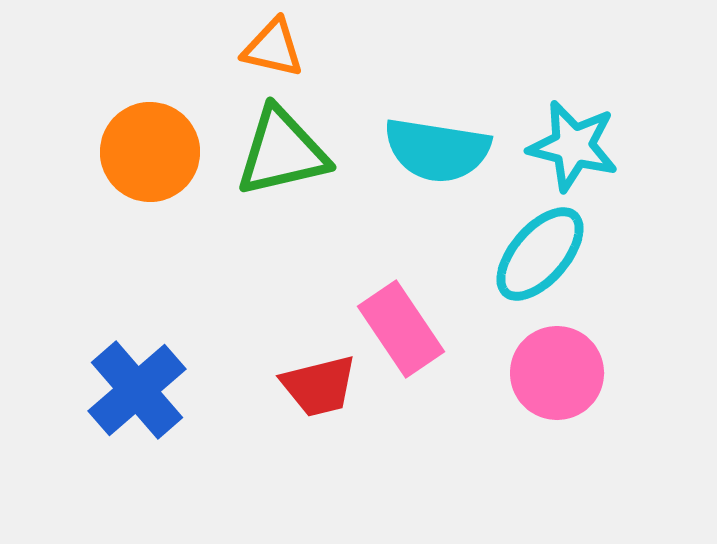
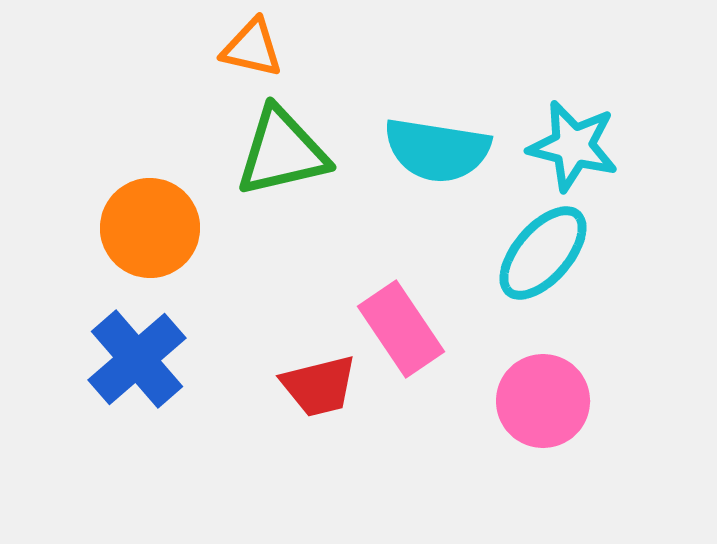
orange triangle: moved 21 px left
orange circle: moved 76 px down
cyan ellipse: moved 3 px right, 1 px up
pink circle: moved 14 px left, 28 px down
blue cross: moved 31 px up
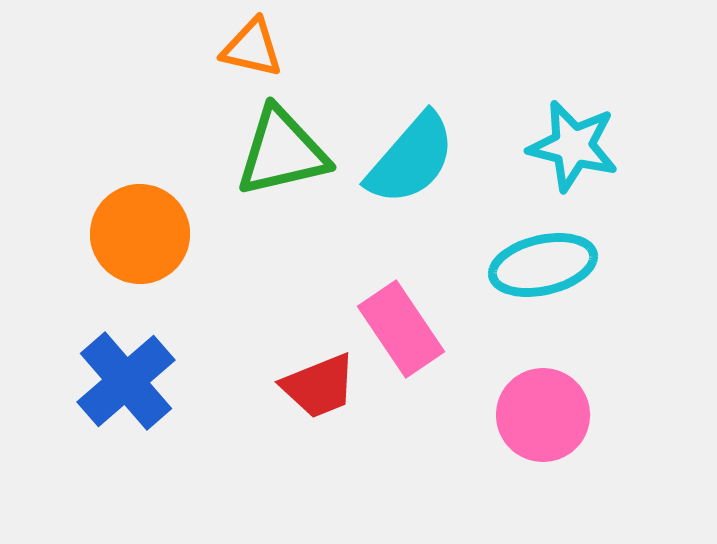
cyan semicircle: moved 26 px left, 9 px down; rotated 58 degrees counterclockwise
orange circle: moved 10 px left, 6 px down
cyan ellipse: moved 12 px down; rotated 36 degrees clockwise
blue cross: moved 11 px left, 22 px down
red trapezoid: rotated 8 degrees counterclockwise
pink circle: moved 14 px down
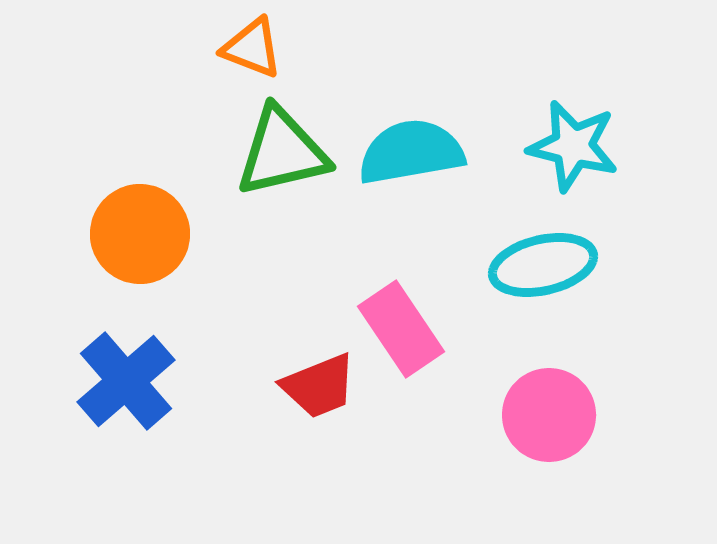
orange triangle: rotated 8 degrees clockwise
cyan semicircle: moved 7 px up; rotated 141 degrees counterclockwise
pink circle: moved 6 px right
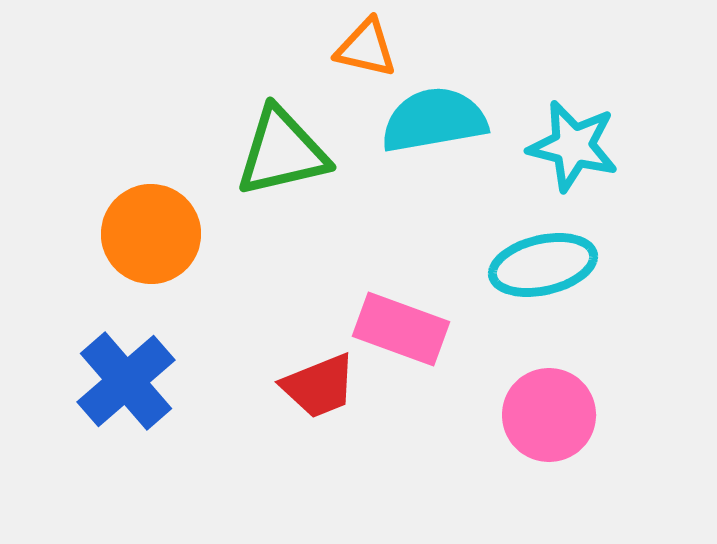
orange triangle: moved 114 px right; rotated 8 degrees counterclockwise
cyan semicircle: moved 23 px right, 32 px up
orange circle: moved 11 px right
pink rectangle: rotated 36 degrees counterclockwise
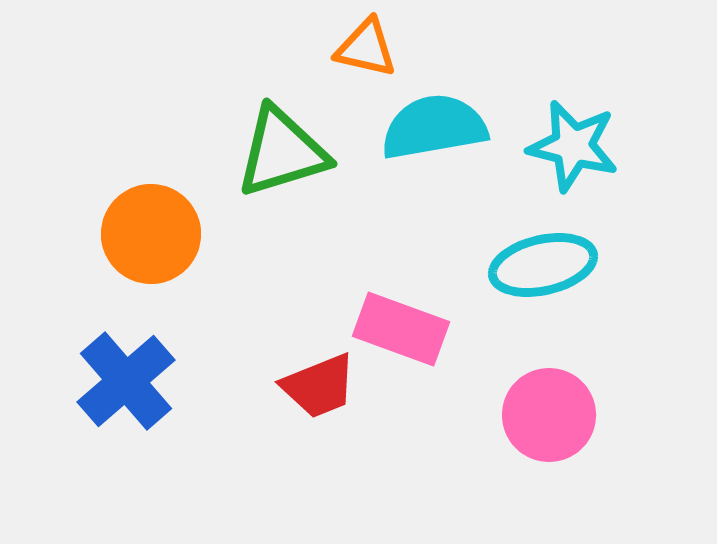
cyan semicircle: moved 7 px down
green triangle: rotated 4 degrees counterclockwise
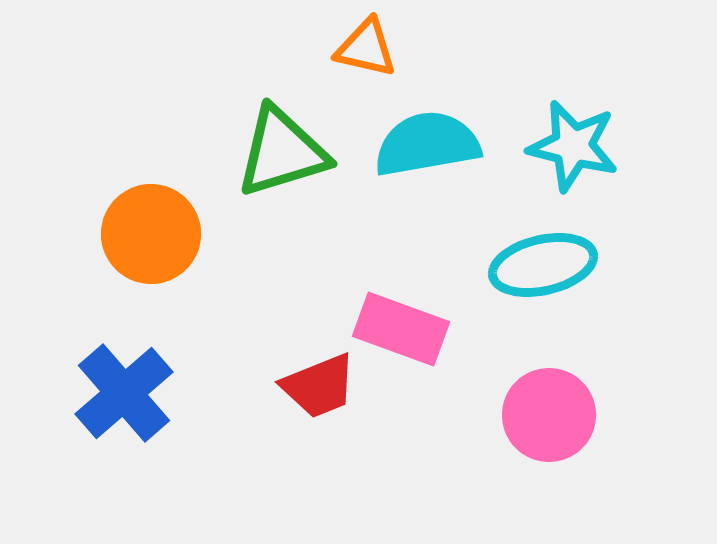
cyan semicircle: moved 7 px left, 17 px down
blue cross: moved 2 px left, 12 px down
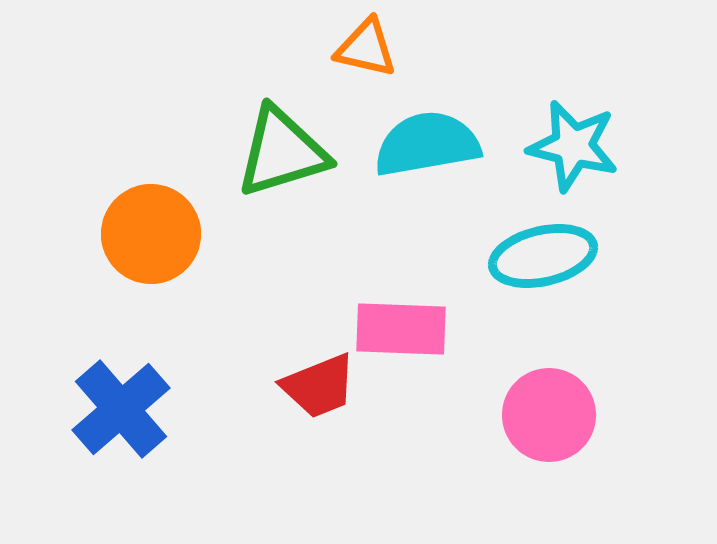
cyan ellipse: moved 9 px up
pink rectangle: rotated 18 degrees counterclockwise
blue cross: moved 3 px left, 16 px down
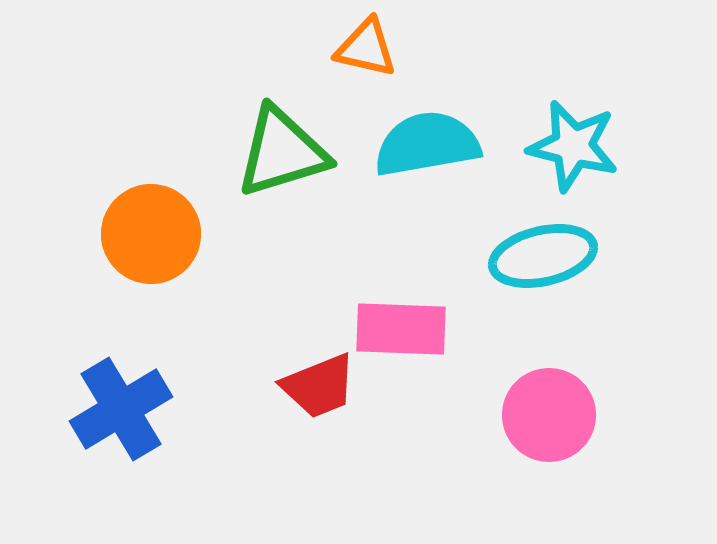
blue cross: rotated 10 degrees clockwise
